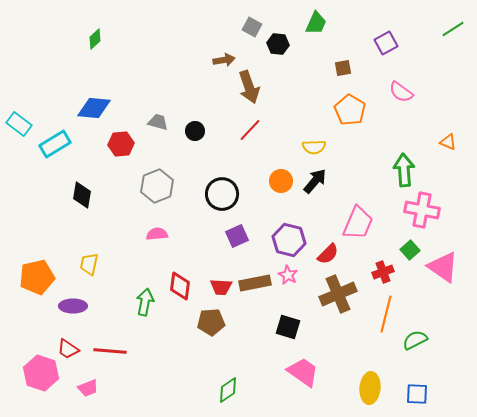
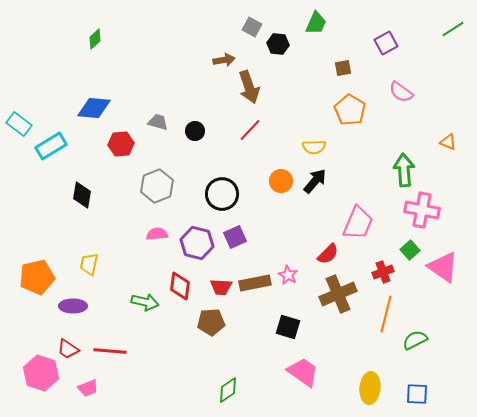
cyan rectangle at (55, 144): moved 4 px left, 2 px down
purple square at (237, 236): moved 2 px left, 1 px down
purple hexagon at (289, 240): moved 92 px left, 3 px down
green arrow at (145, 302): rotated 92 degrees clockwise
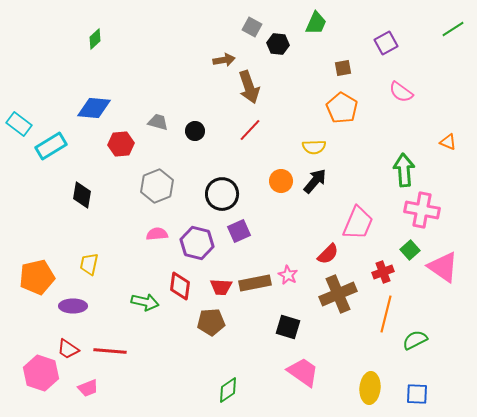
orange pentagon at (350, 110): moved 8 px left, 2 px up
purple square at (235, 237): moved 4 px right, 6 px up
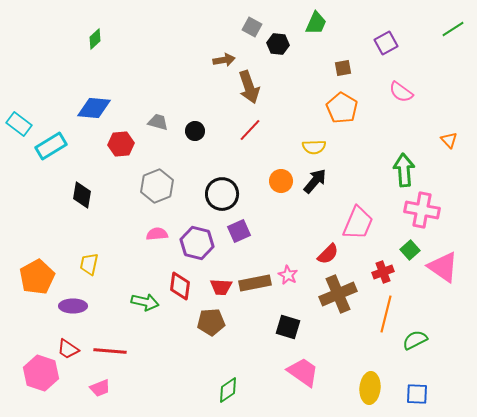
orange triangle at (448, 142): moved 1 px right, 2 px up; rotated 24 degrees clockwise
orange pentagon at (37, 277): rotated 16 degrees counterclockwise
pink trapezoid at (88, 388): moved 12 px right
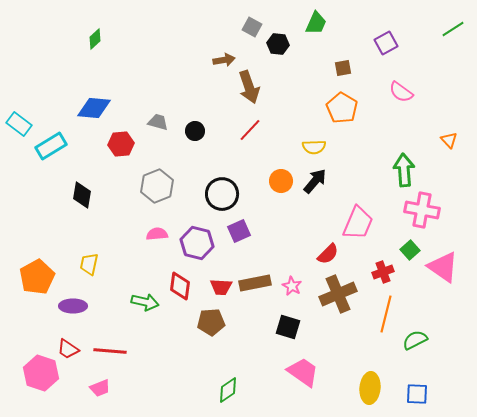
pink star at (288, 275): moved 4 px right, 11 px down
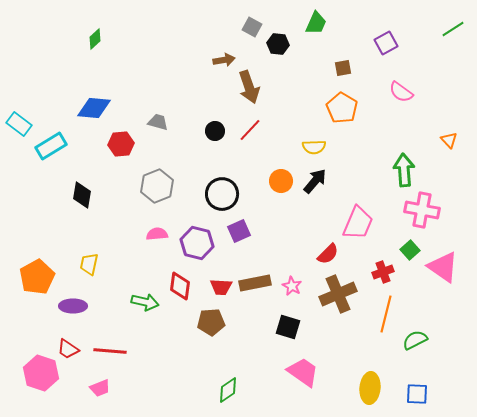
black circle at (195, 131): moved 20 px right
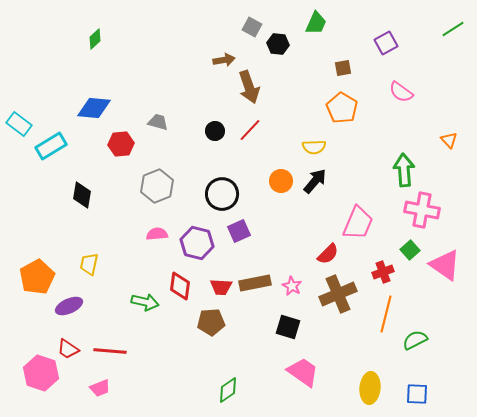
pink triangle at (443, 267): moved 2 px right, 2 px up
purple ellipse at (73, 306): moved 4 px left; rotated 24 degrees counterclockwise
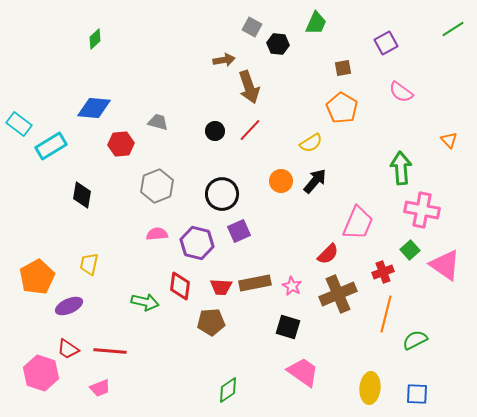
yellow semicircle at (314, 147): moved 3 px left, 4 px up; rotated 30 degrees counterclockwise
green arrow at (404, 170): moved 3 px left, 2 px up
